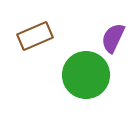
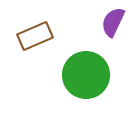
purple semicircle: moved 16 px up
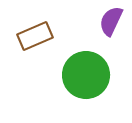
purple semicircle: moved 2 px left, 1 px up
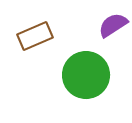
purple semicircle: moved 2 px right, 4 px down; rotated 32 degrees clockwise
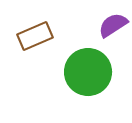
green circle: moved 2 px right, 3 px up
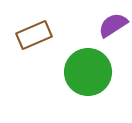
brown rectangle: moved 1 px left, 1 px up
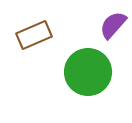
purple semicircle: rotated 16 degrees counterclockwise
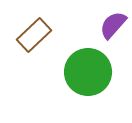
brown rectangle: rotated 20 degrees counterclockwise
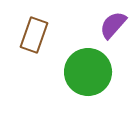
brown rectangle: rotated 28 degrees counterclockwise
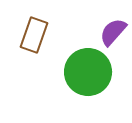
purple semicircle: moved 7 px down
